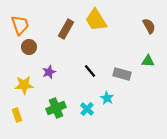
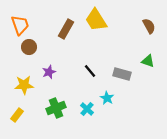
green triangle: rotated 16 degrees clockwise
yellow rectangle: rotated 56 degrees clockwise
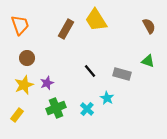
brown circle: moved 2 px left, 11 px down
purple star: moved 2 px left, 11 px down
yellow star: rotated 18 degrees counterclockwise
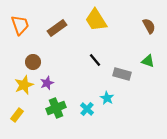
brown rectangle: moved 9 px left, 1 px up; rotated 24 degrees clockwise
brown circle: moved 6 px right, 4 px down
black line: moved 5 px right, 11 px up
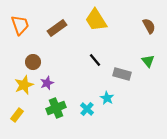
green triangle: rotated 32 degrees clockwise
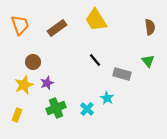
brown semicircle: moved 1 px right, 1 px down; rotated 21 degrees clockwise
yellow rectangle: rotated 16 degrees counterclockwise
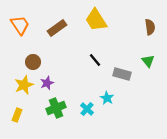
orange trapezoid: rotated 15 degrees counterclockwise
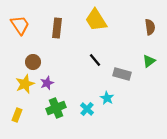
brown rectangle: rotated 48 degrees counterclockwise
green triangle: moved 1 px right; rotated 32 degrees clockwise
yellow star: moved 1 px right, 1 px up
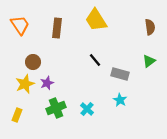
gray rectangle: moved 2 px left
cyan star: moved 13 px right, 2 px down
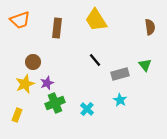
orange trapezoid: moved 5 px up; rotated 105 degrees clockwise
green triangle: moved 4 px left, 4 px down; rotated 32 degrees counterclockwise
gray rectangle: rotated 30 degrees counterclockwise
green cross: moved 1 px left, 5 px up
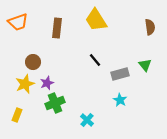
orange trapezoid: moved 2 px left, 2 px down
cyan cross: moved 11 px down
